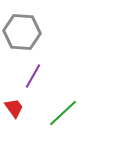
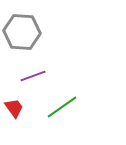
purple line: rotated 40 degrees clockwise
green line: moved 1 px left, 6 px up; rotated 8 degrees clockwise
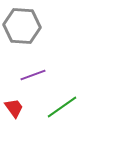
gray hexagon: moved 6 px up
purple line: moved 1 px up
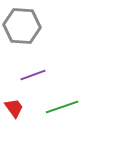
green line: rotated 16 degrees clockwise
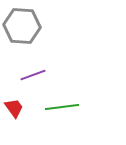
green line: rotated 12 degrees clockwise
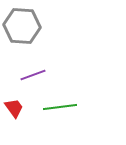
green line: moved 2 px left
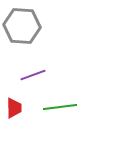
red trapezoid: rotated 35 degrees clockwise
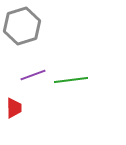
gray hexagon: rotated 21 degrees counterclockwise
green line: moved 11 px right, 27 px up
